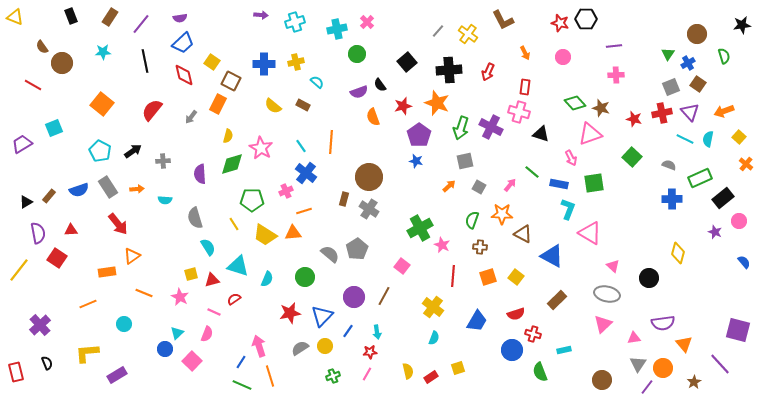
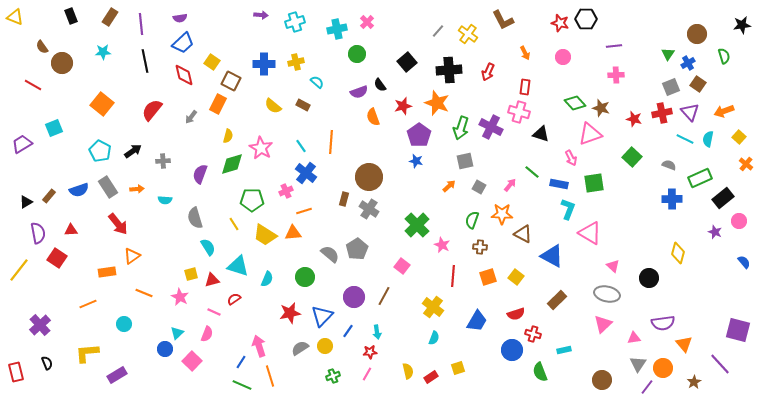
purple line at (141, 24): rotated 45 degrees counterclockwise
purple semicircle at (200, 174): rotated 24 degrees clockwise
green cross at (420, 228): moved 3 px left, 3 px up; rotated 15 degrees counterclockwise
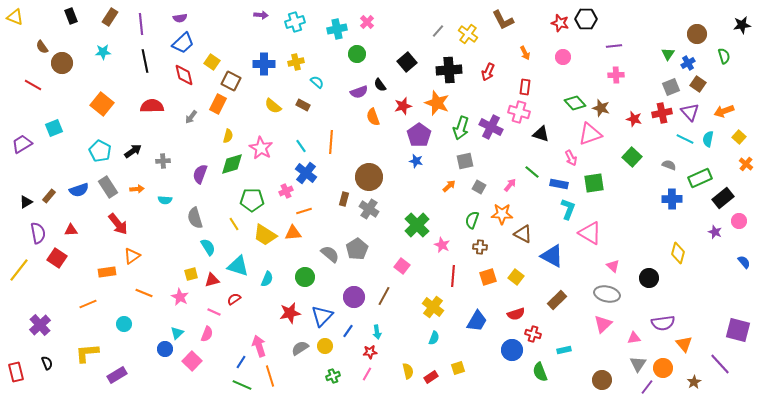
red semicircle at (152, 110): moved 4 px up; rotated 50 degrees clockwise
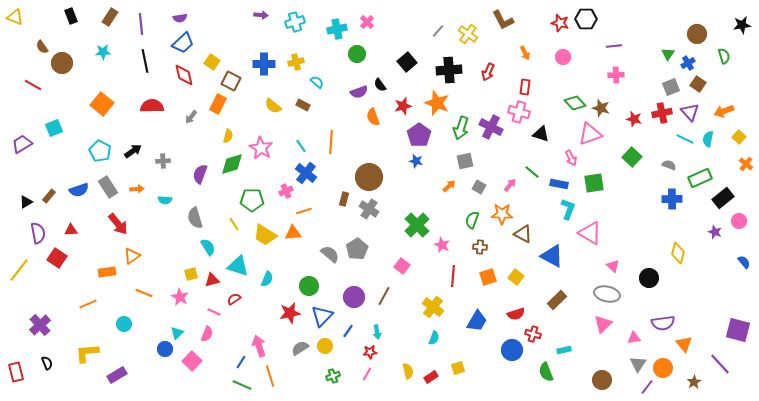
green circle at (305, 277): moved 4 px right, 9 px down
green semicircle at (540, 372): moved 6 px right
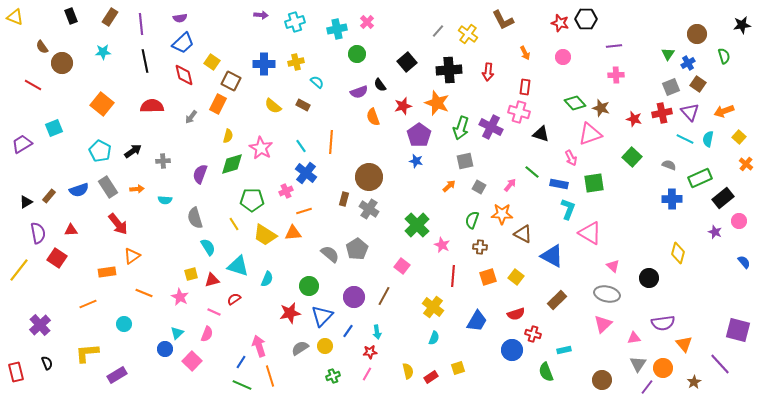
red arrow at (488, 72): rotated 18 degrees counterclockwise
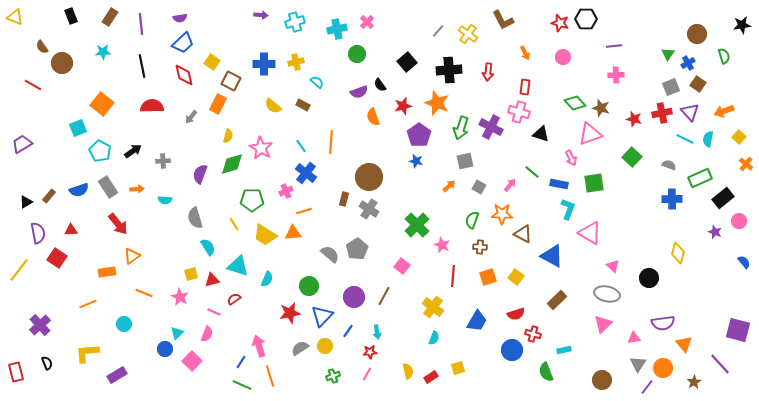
black line at (145, 61): moved 3 px left, 5 px down
cyan square at (54, 128): moved 24 px right
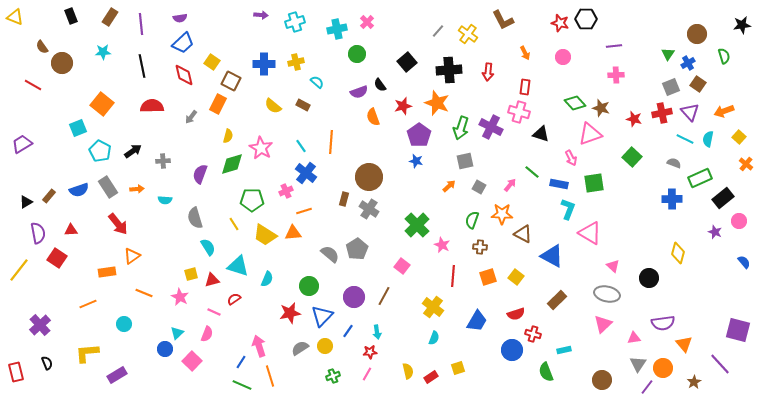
gray semicircle at (669, 165): moved 5 px right, 2 px up
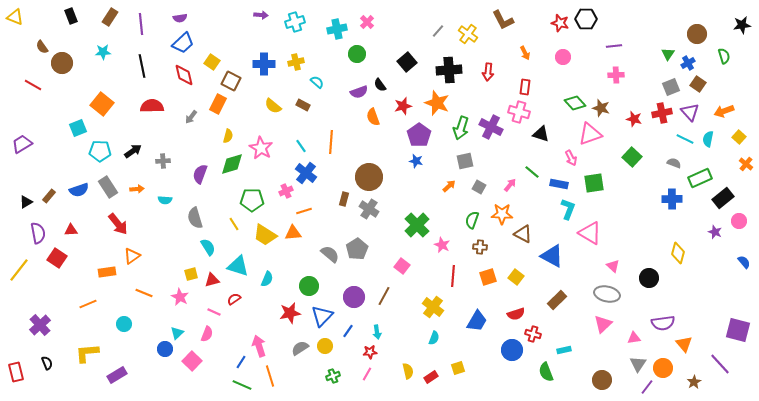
cyan pentagon at (100, 151): rotated 25 degrees counterclockwise
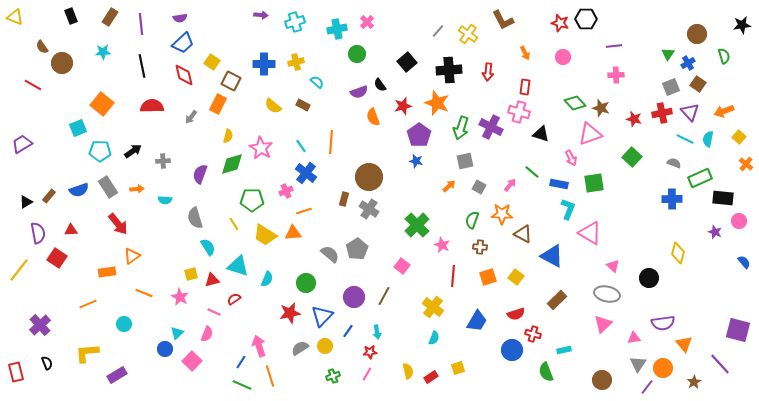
black rectangle at (723, 198): rotated 45 degrees clockwise
green circle at (309, 286): moved 3 px left, 3 px up
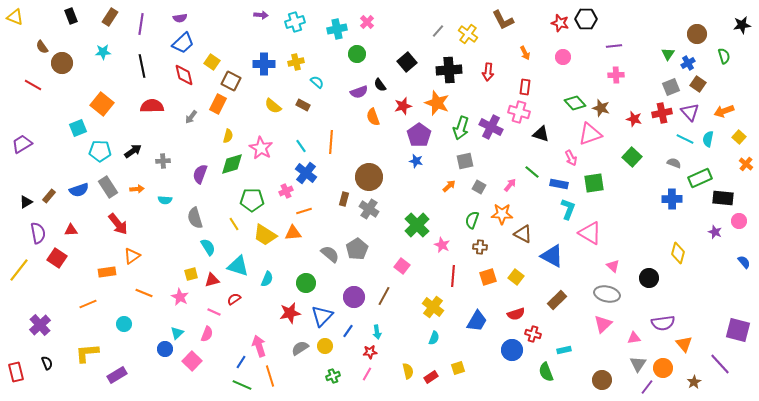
purple line at (141, 24): rotated 15 degrees clockwise
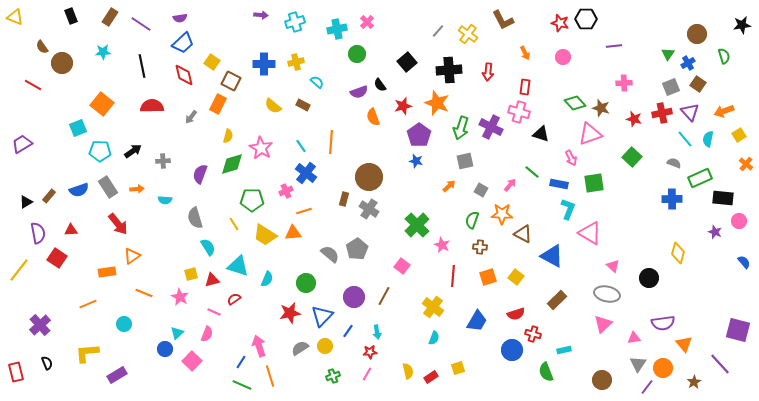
purple line at (141, 24): rotated 65 degrees counterclockwise
pink cross at (616, 75): moved 8 px right, 8 px down
yellow square at (739, 137): moved 2 px up; rotated 16 degrees clockwise
cyan line at (685, 139): rotated 24 degrees clockwise
gray square at (479, 187): moved 2 px right, 3 px down
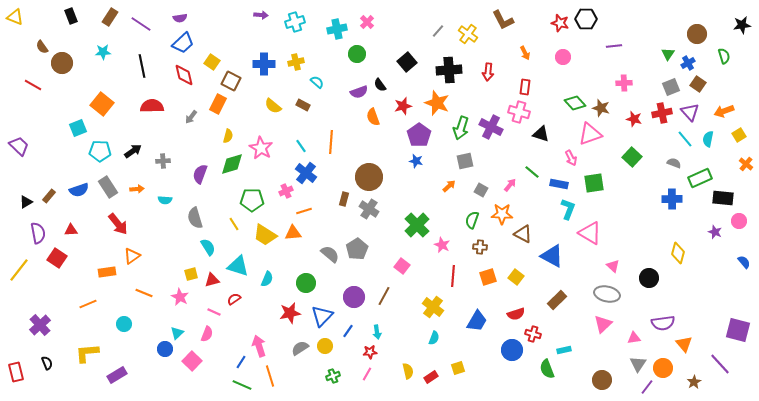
purple trapezoid at (22, 144): moved 3 px left, 2 px down; rotated 75 degrees clockwise
green semicircle at (546, 372): moved 1 px right, 3 px up
